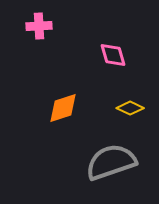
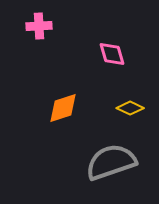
pink diamond: moved 1 px left, 1 px up
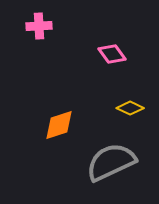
pink diamond: rotated 20 degrees counterclockwise
orange diamond: moved 4 px left, 17 px down
gray semicircle: rotated 6 degrees counterclockwise
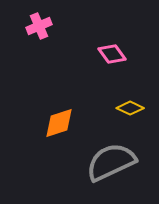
pink cross: rotated 20 degrees counterclockwise
orange diamond: moved 2 px up
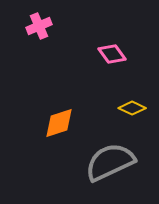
yellow diamond: moved 2 px right
gray semicircle: moved 1 px left
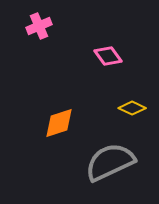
pink diamond: moved 4 px left, 2 px down
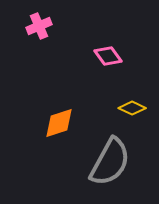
gray semicircle: rotated 144 degrees clockwise
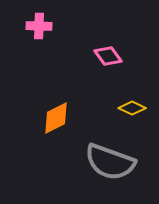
pink cross: rotated 25 degrees clockwise
orange diamond: moved 3 px left, 5 px up; rotated 8 degrees counterclockwise
gray semicircle: rotated 81 degrees clockwise
